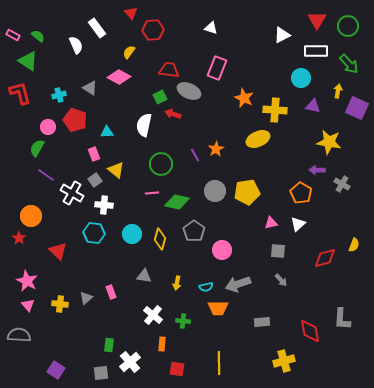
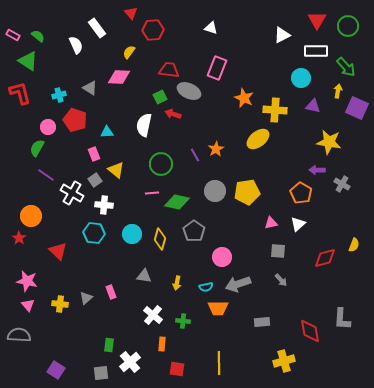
green arrow at (349, 64): moved 3 px left, 3 px down
pink diamond at (119, 77): rotated 25 degrees counterclockwise
yellow ellipse at (258, 139): rotated 15 degrees counterclockwise
pink circle at (222, 250): moved 7 px down
pink star at (27, 281): rotated 15 degrees counterclockwise
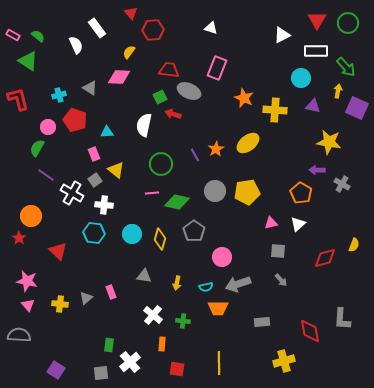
green circle at (348, 26): moved 3 px up
red L-shape at (20, 93): moved 2 px left, 6 px down
yellow ellipse at (258, 139): moved 10 px left, 4 px down
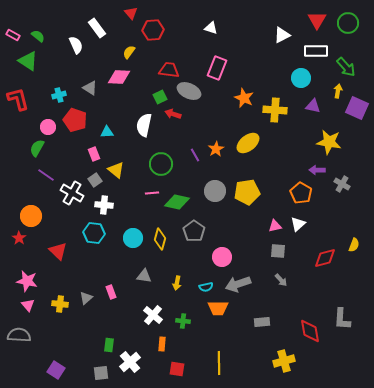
pink triangle at (271, 223): moved 4 px right, 3 px down
cyan circle at (132, 234): moved 1 px right, 4 px down
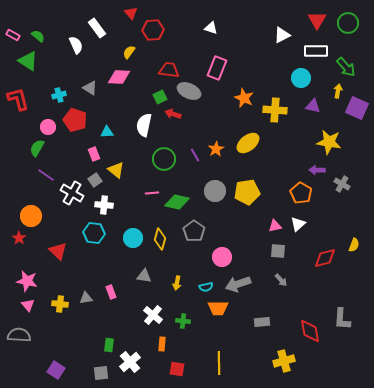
green circle at (161, 164): moved 3 px right, 5 px up
gray triangle at (86, 298): rotated 32 degrees clockwise
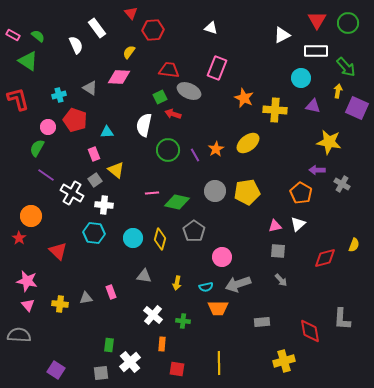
green circle at (164, 159): moved 4 px right, 9 px up
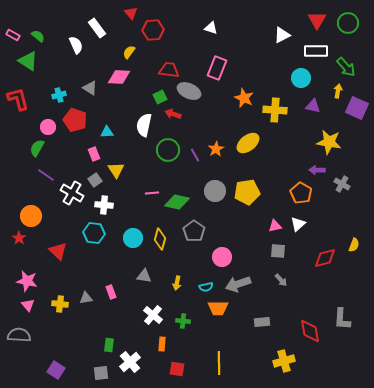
yellow triangle at (116, 170): rotated 18 degrees clockwise
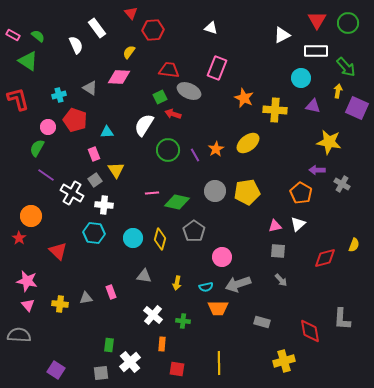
white semicircle at (144, 125): rotated 20 degrees clockwise
gray rectangle at (262, 322): rotated 21 degrees clockwise
